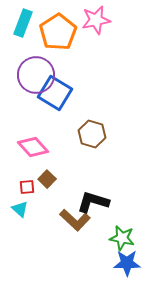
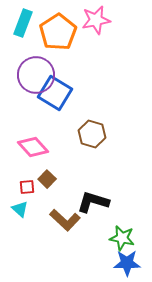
brown L-shape: moved 10 px left
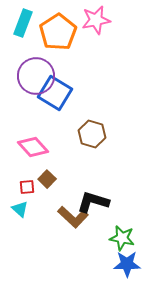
purple circle: moved 1 px down
brown L-shape: moved 8 px right, 3 px up
blue star: moved 1 px down
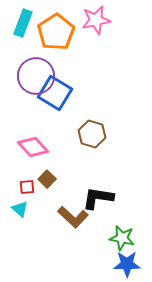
orange pentagon: moved 2 px left
black L-shape: moved 5 px right, 4 px up; rotated 8 degrees counterclockwise
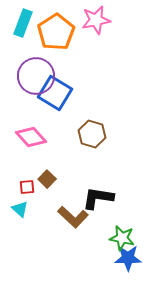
pink diamond: moved 2 px left, 10 px up
blue star: moved 1 px right, 6 px up
